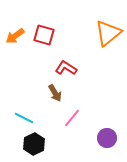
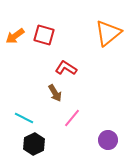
purple circle: moved 1 px right, 2 px down
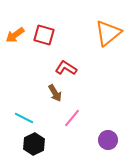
orange arrow: moved 1 px up
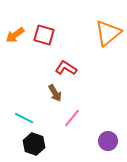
purple circle: moved 1 px down
black hexagon: rotated 15 degrees counterclockwise
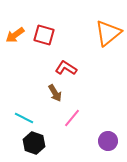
black hexagon: moved 1 px up
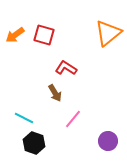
pink line: moved 1 px right, 1 px down
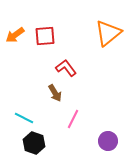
red square: moved 1 px right, 1 px down; rotated 20 degrees counterclockwise
red L-shape: rotated 20 degrees clockwise
pink line: rotated 12 degrees counterclockwise
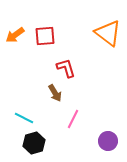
orange triangle: rotated 44 degrees counterclockwise
red L-shape: rotated 20 degrees clockwise
black hexagon: rotated 25 degrees clockwise
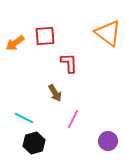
orange arrow: moved 8 px down
red L-shape: moved 3 px right, 5 px up; rotated 15 degrees clockwise
